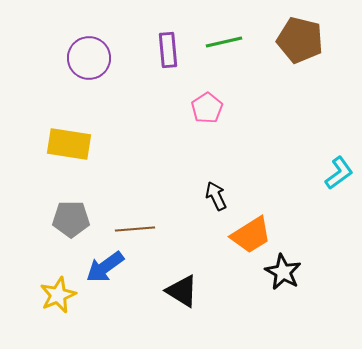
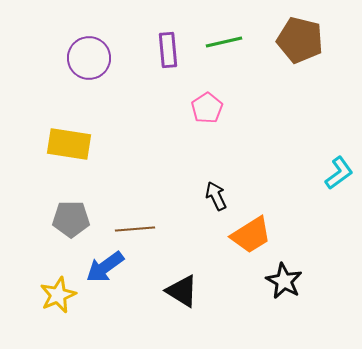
black star: moved 1 px right, 9 px down
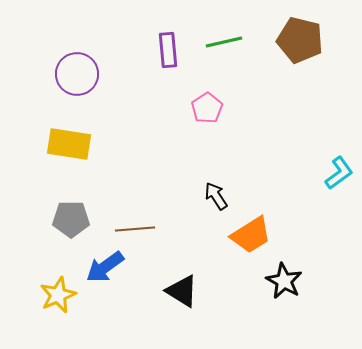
purple circle: moved 12 px left, 16 px down
black arrow: rotated 8 degrees counterclockwise
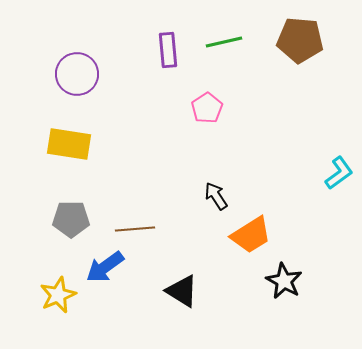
brown pentagon: rotated 9 degrees counterclockwise
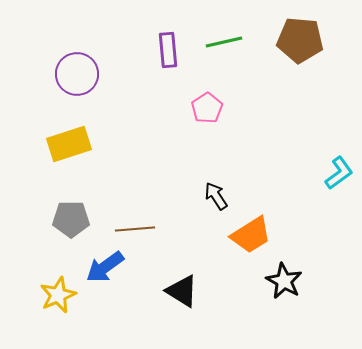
yellow rectangle: rotated 27 degrees counterclockwise
